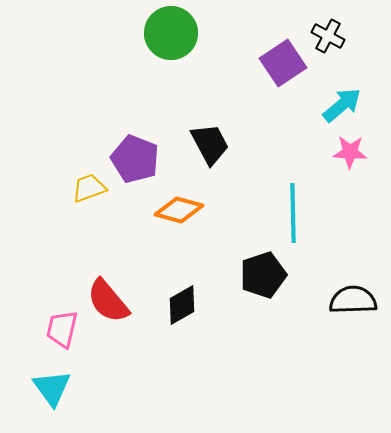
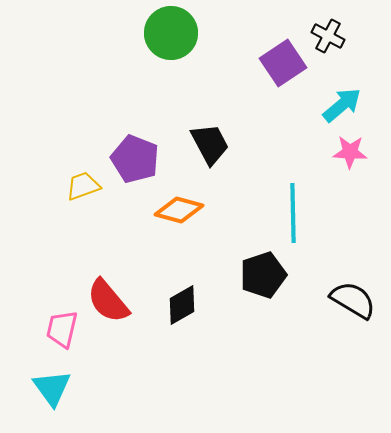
yellow trapezoid: moved 6 px left, 2 px up
black semicircle: rotated 33 degrees clockwise
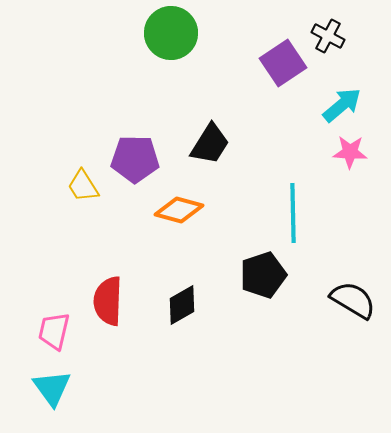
black trapezoid: rotated 60 degrees clockwise
purple pentagon: rotated 21 degrees counterclockwise
yellow trapezoid: rotated 102 degrees counterclockwise
red semicircle: rotated 42 degrees clockwise
pink trapezoid: moved 8 px left, 2 px down
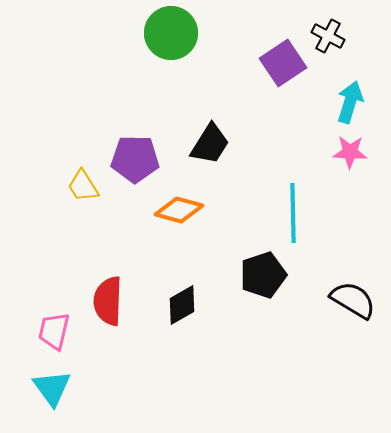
cyan arrow: moved 8 px right, 3 px up; rotated 33 degrees counterclockwise
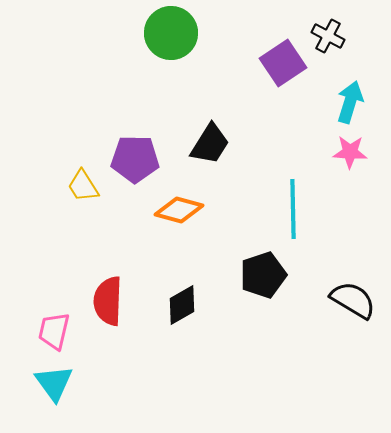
cyan line: moved 4 px up
cyan triangle: moved 2 px right, 5 px up
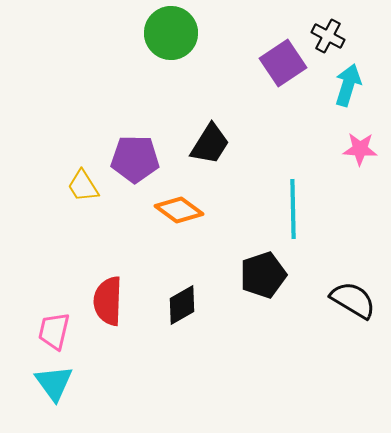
cyan arrow: moved 2 px left, 17 px up
pink star: moved 10 px right, 3 px up
orange diamond: rotated 21 degrees clockwise
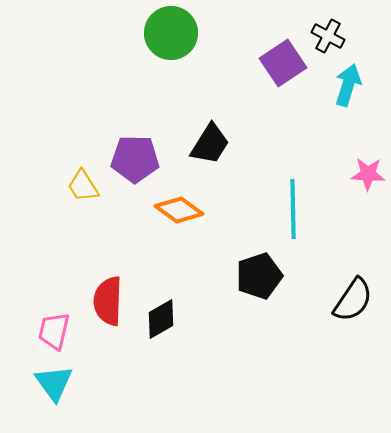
pink star: moved 8 px right, 25 px down
black pentagon: moved 4 px left, 1 px down
black semicircle: rotated 93 degrees clockwise
black diamond: moved 21 px left, 14 px down
